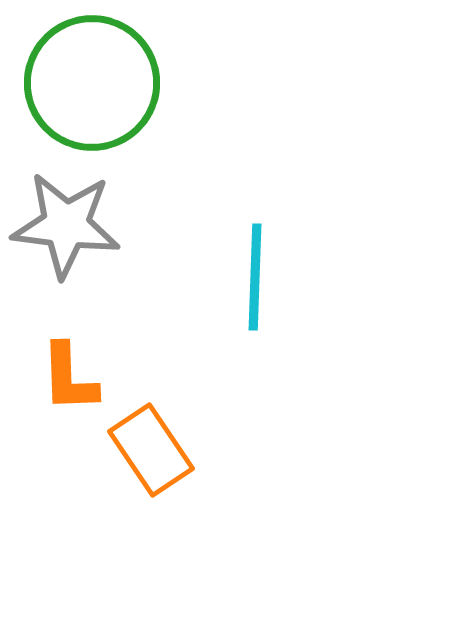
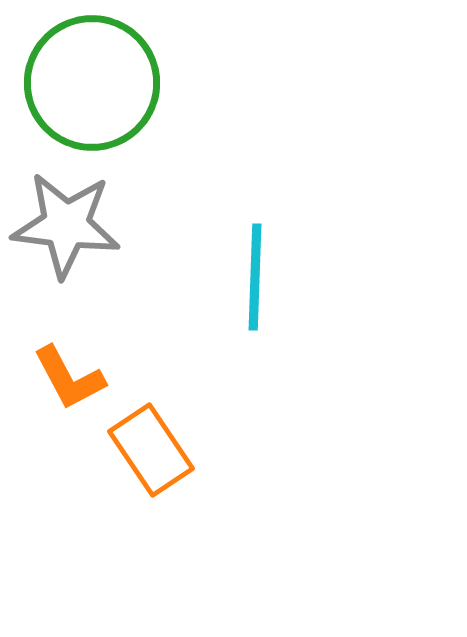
orange L-shape: rotated 26 degrees counterclockwise
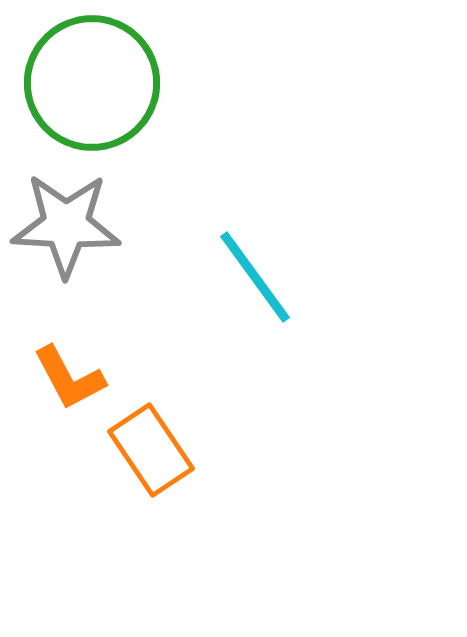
gray star: rotated 4 degrees counterclockwise
cyan line: rotated 38 degrees counterclockwise
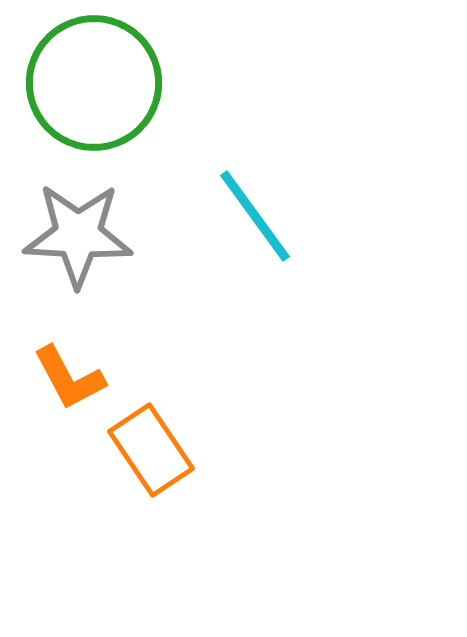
green circle: moved 2 px right
gray star: moved 12 px right, 10 px down
cyan line: moved 61 px up
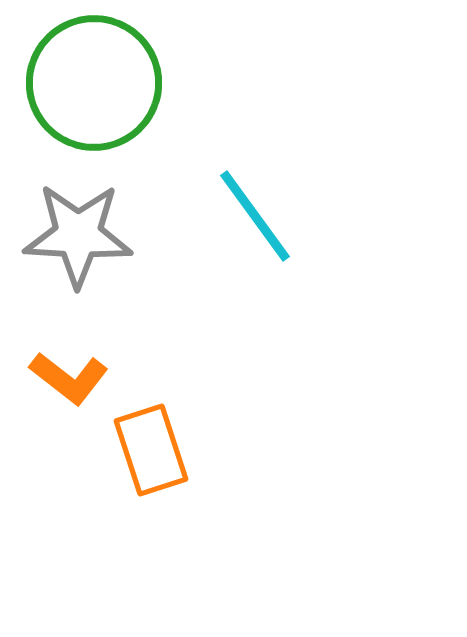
orange L-shape: rotated 24 degrees counterclockwise
orange rectangle: rotated 16 degrees clockwise
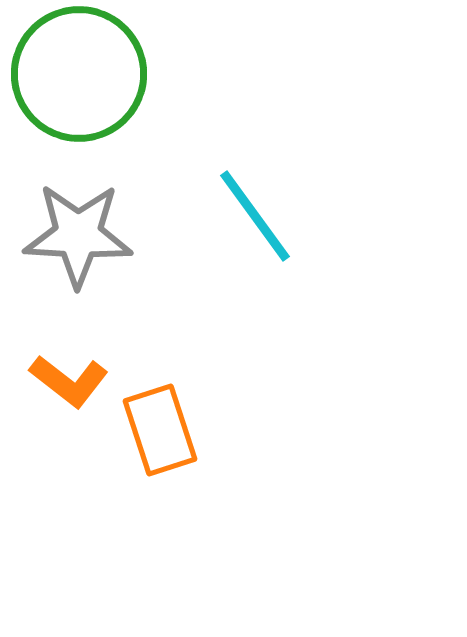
green circle: moved 15 px left, 9 px up
orange L-shape: moved 3 px down
orange rectangle: moved 9 px right, 20 px up
